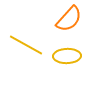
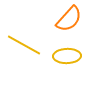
yellow line: moved 2 px left
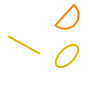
yellow ellipse: rotated 44 degrees counterclockwise
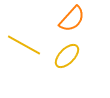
orange semicircle: moved 3 px right
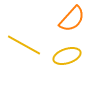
yellow ellipse: rotated 28 degrees clockwise
